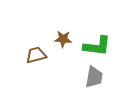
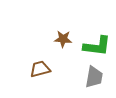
brown trapezoid: moved 4 px right, 14 px down
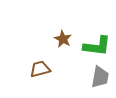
brown star: rotated 24 degrees clockwise
gray trapezoid: moved 6 px right
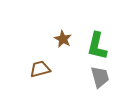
green L-shape: rotated 96 degrees clockwise
gray trapezoid: rotated 25 degrees counterclockwise
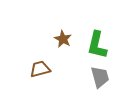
green L-shape: moved 1 px up
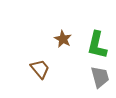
brown trapezoid: rotated 65 degrees clockwise
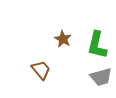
brown trapezoid: moved 1 px right, 1 px down
gray trapezoid: moved 1 px right; rotated 90 degrees clockwise
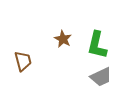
brown trapezoid: moved 18 px left, 9 px up; rotated 25 degrees clockwise
gray trapezoid: rotated 10 degrees counterclockwise
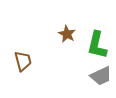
brown star: moved 4 px right, 5 px up
gray trapezoid: moved 1 px up
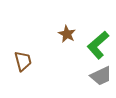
green L-shape: moved 1 px right; rotated 36 degrees clockwise
